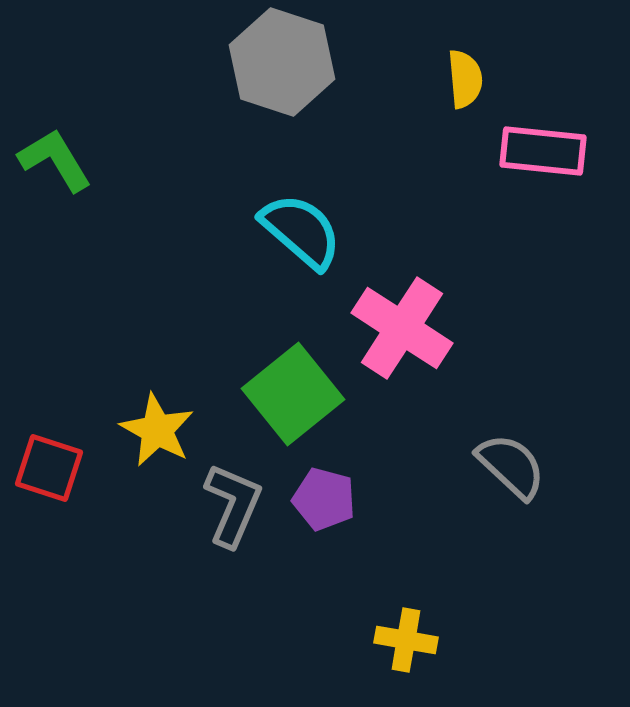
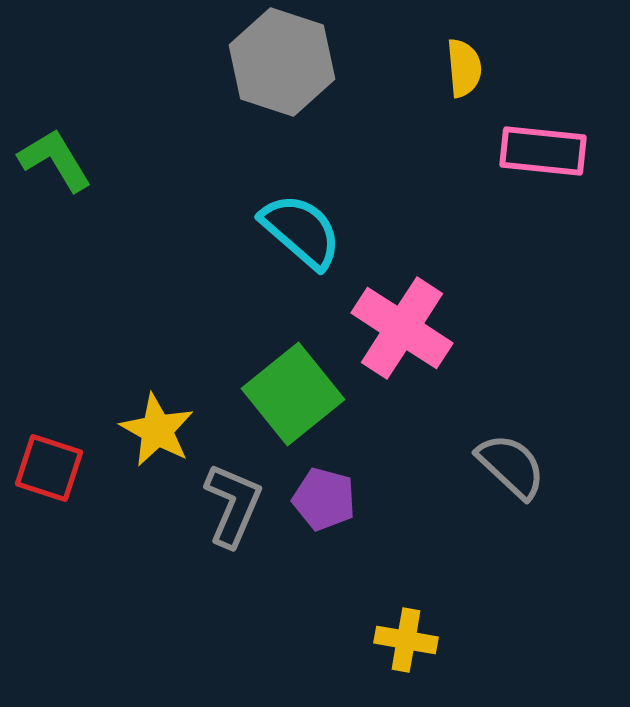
yellow semicircle: moved 1 px left, 11 px up
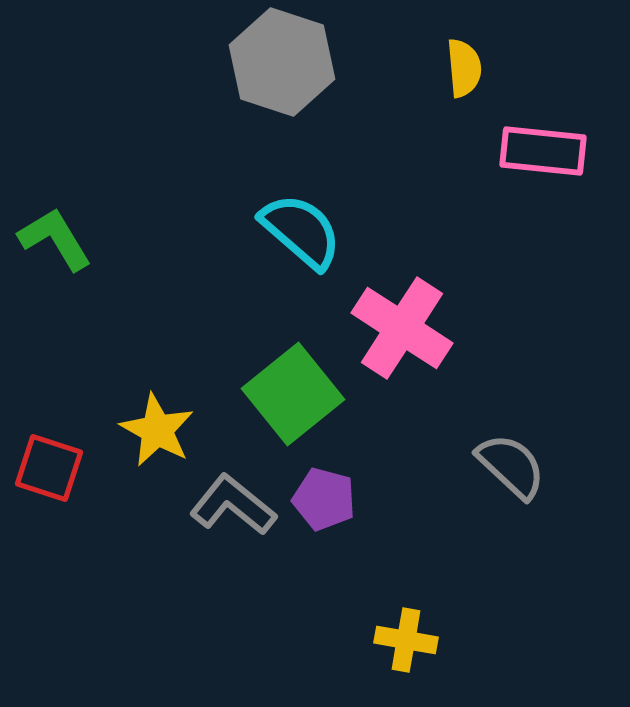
green L-shape: moved 79 px down
gray L-shape: rotated 74 degrees counterclockwise
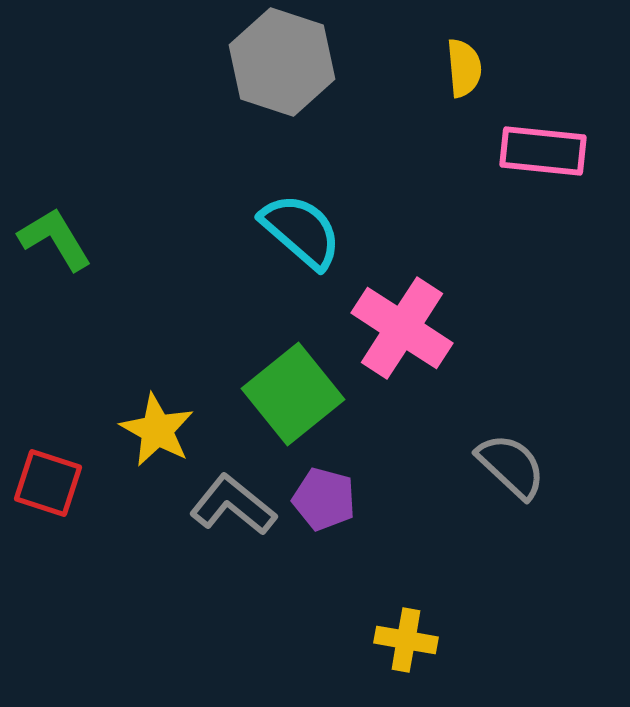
red square: moved 1 px left, 15 px down
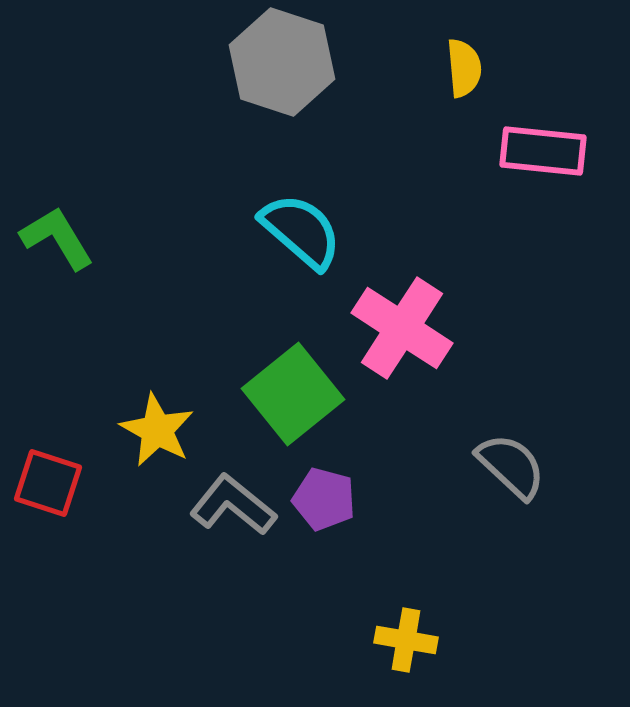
green L-shape: moved 2 px right, 1 px up
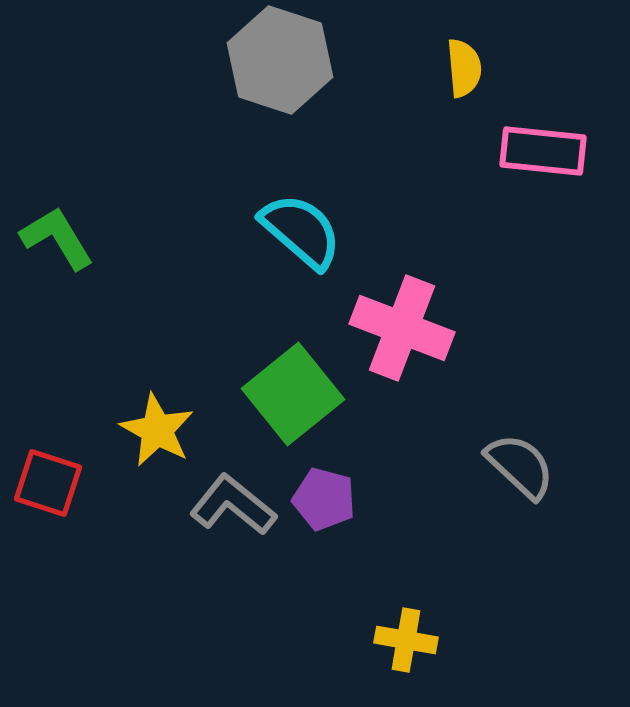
gray hexagon: moved 2 px left, 2 px up
pink cross: rotated 12 degrees counterclockwise
gray semicircle: moved 9 px right
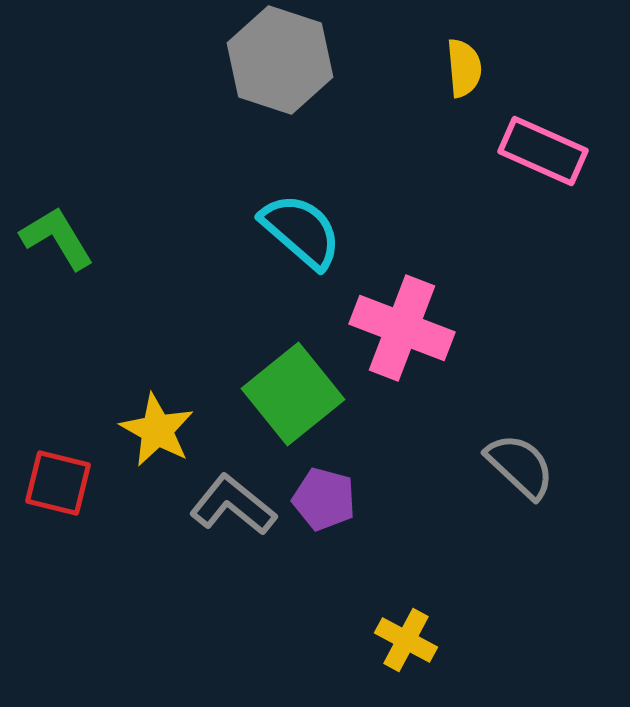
pink rectangle: rotated 18 degrees clockwise
red square: moved 10 px right; rotated 4 degrees counterclockwise
yellow cross: rotated 18 degrees clockwise
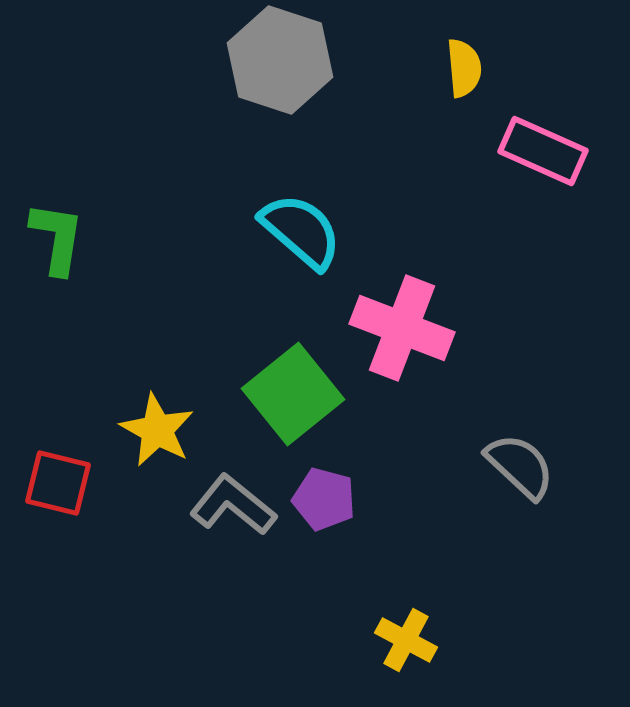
green L-shape: rotated 40 degrees clockwise
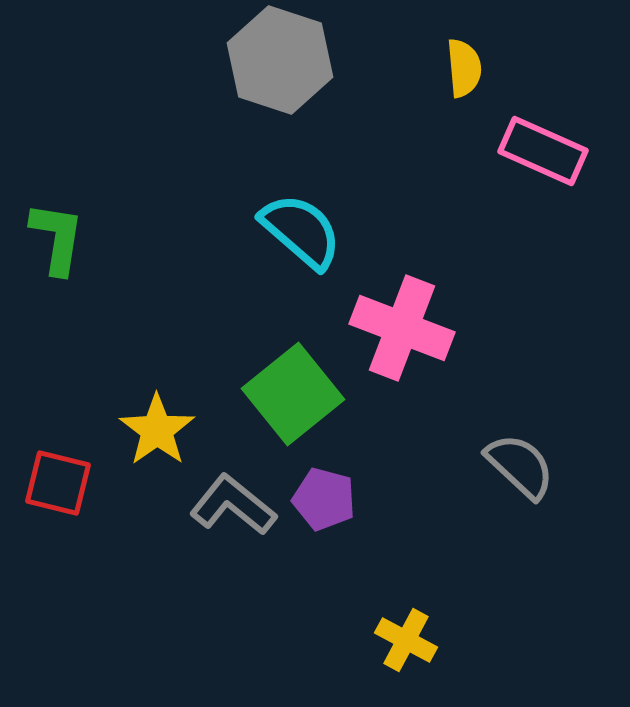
yellow star: rotated 8 degrees clockwise
